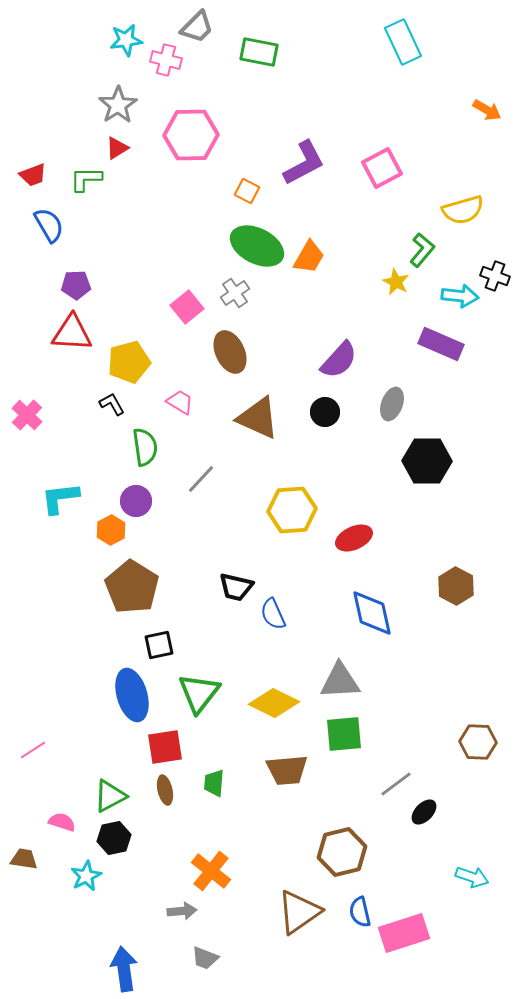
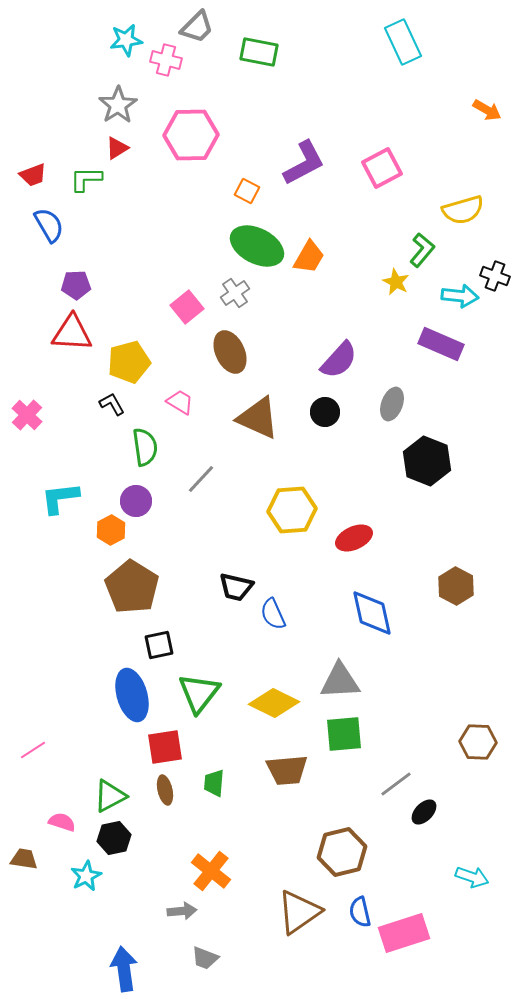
black hexagon at (427, 461): rotated 21 degrees clockwise
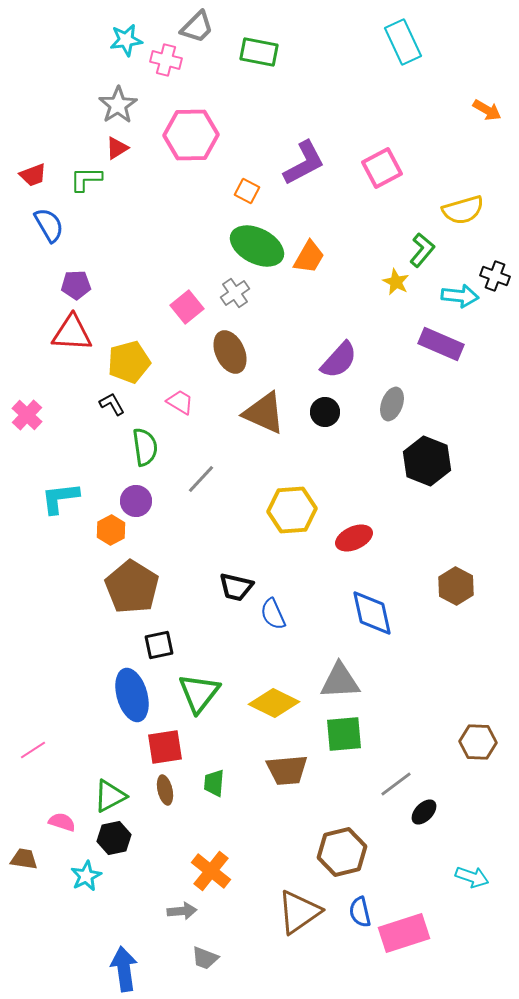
brown triangle at (258, 418): moved 6 px right, 5 px up
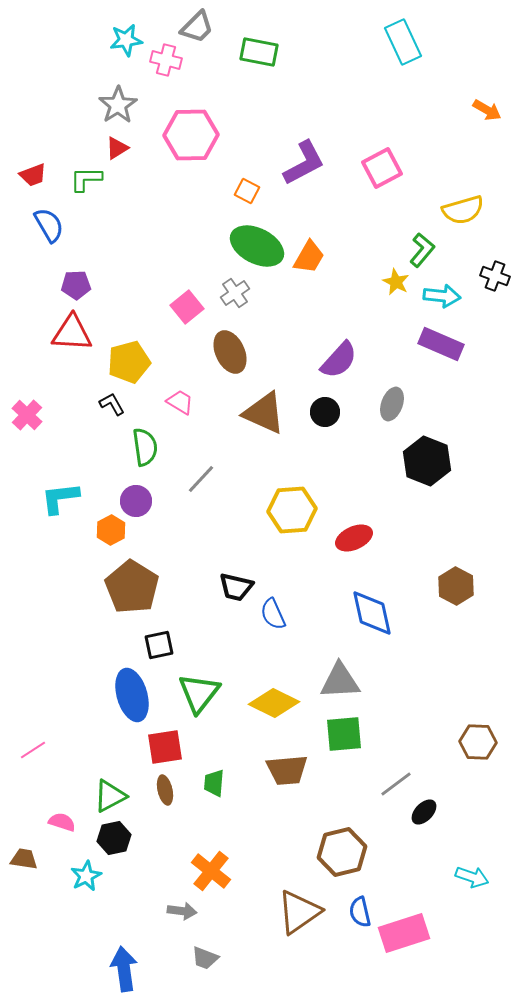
cyan arrow at (460, 296): moved 18 px left
gray arrow at (182, 911): rotated 12 degrees clockwise
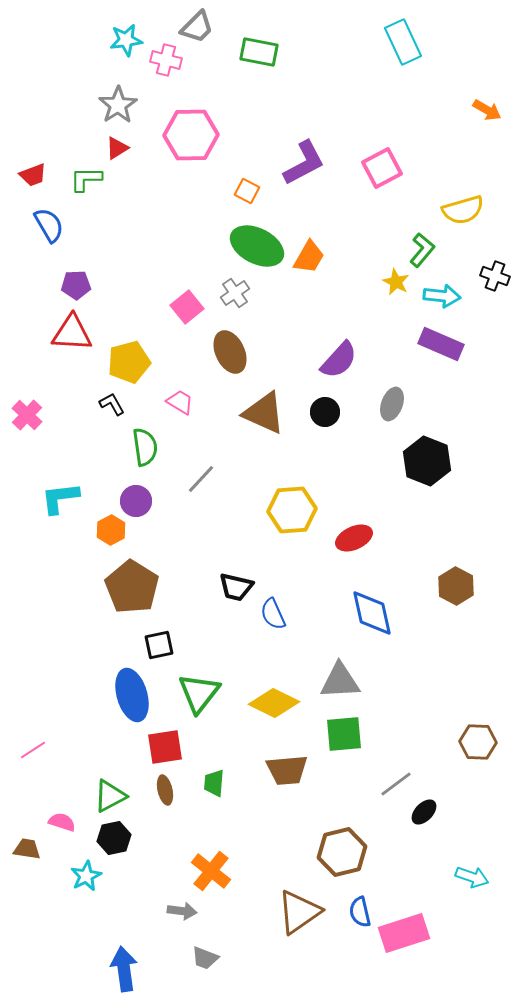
brown trapezoid at (24, 859): moved 3 px right, 10 px up
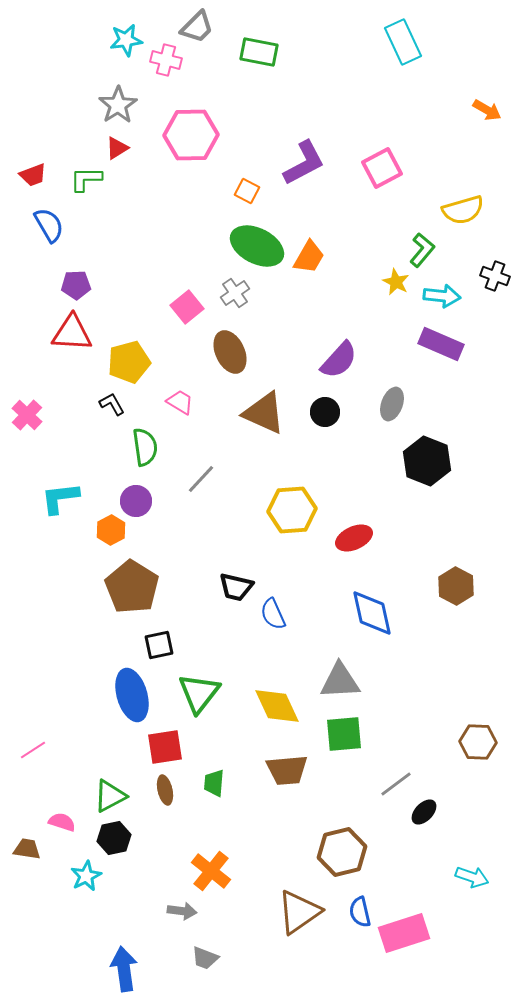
yellow diamond at (274, 703): moved 3 px right, 3 px down; rotated 39 degrees clockwise
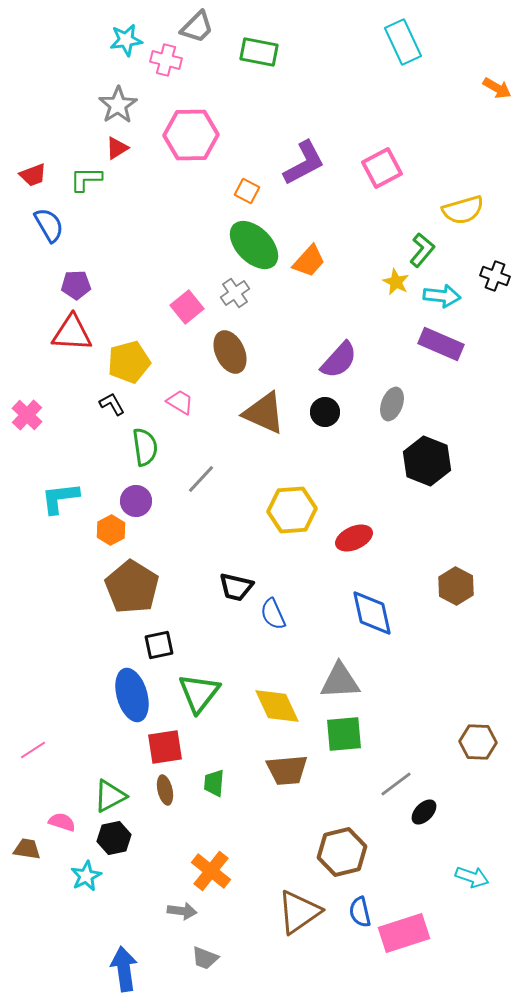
orange arrow at (487, 110): moved 10 px right, 22 px up
green ellipse at (257, 246): moved 3 px left, 1 px up; rotated 18 degrees clockwise
orange trapezoid at (309, 257): moved 4 px down; rotated 12 degrees clockwise
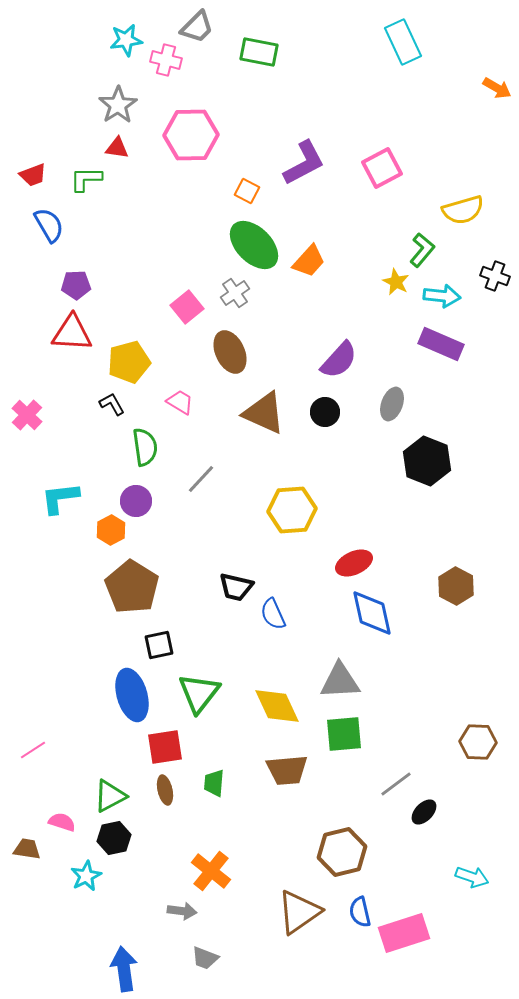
red triangle at (117, 148): rotated 40 degrees clockwise
red ellipse at (354, 538): moved 25 px down
